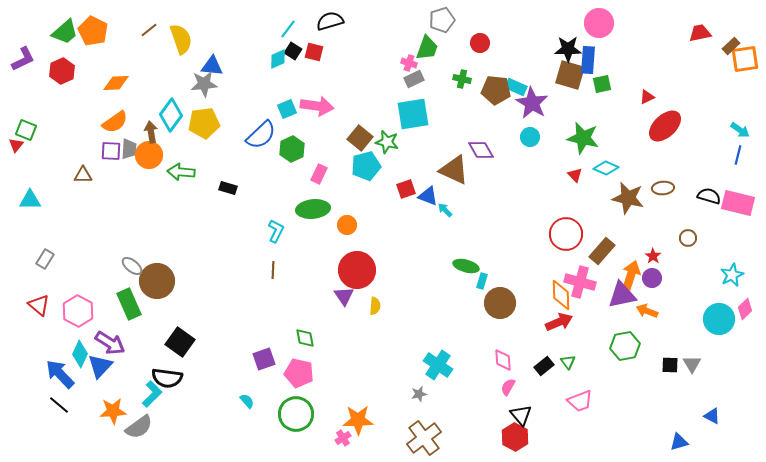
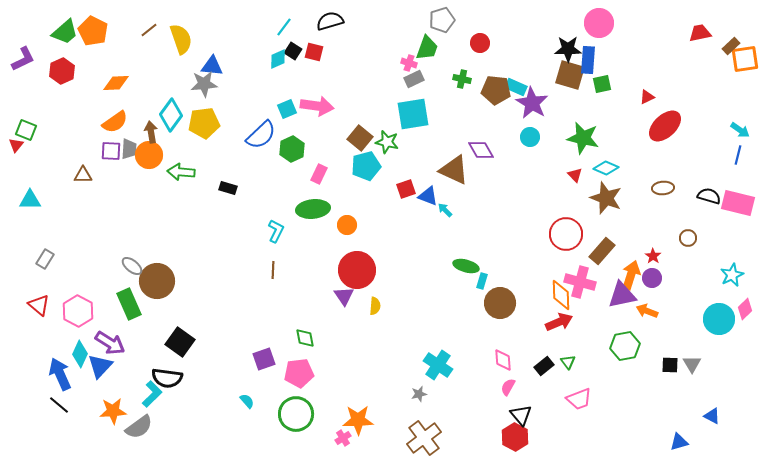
cyan line at (288, 29): moved 4 px left, 2 px up
brown star at (628, 198): moved 22 px left; rotated 8 degrees clockwise
pink pentagon at (299, 373): rotated 20 degrees counterclockwise
blue arrow at (60, 374): rotated 20 degrees clockwise
pink trapezoid at (580, 401): moved 1 px left, 2 px up
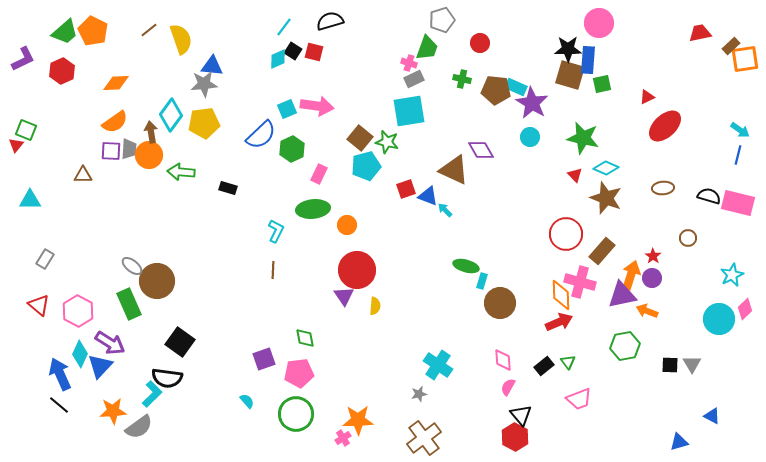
cyan square at (413, 114): moved 4 px left, 3 px up
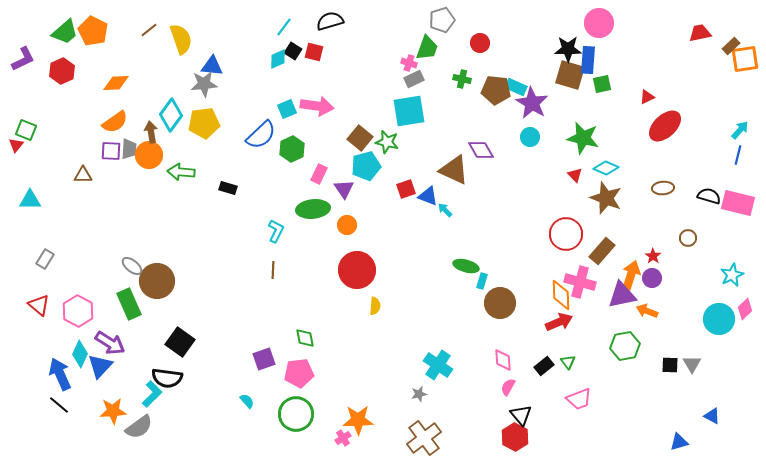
cyan arrow at (740, 130): rotated 84 degrees counterclockwise
purple triangle at (344, 296): moved 107 px up
